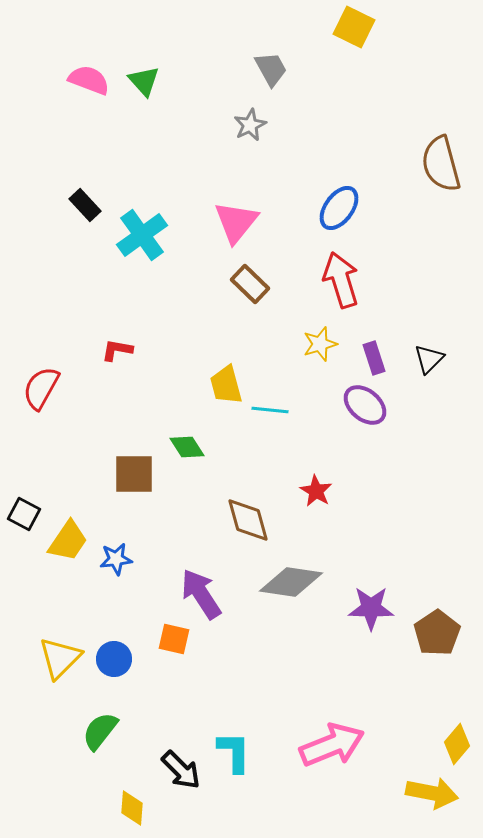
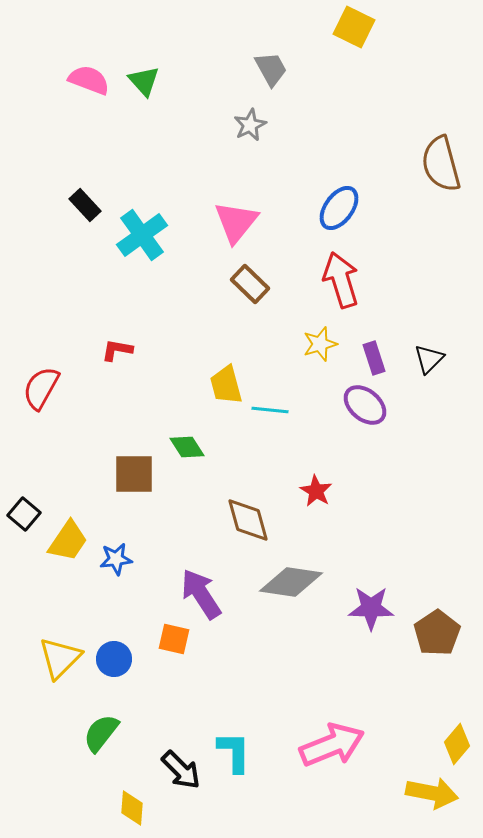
black square at (24, 514): rotated 12 degrees clockwise
green semicircle at (100, 731): moved 1 px right, 2 px down
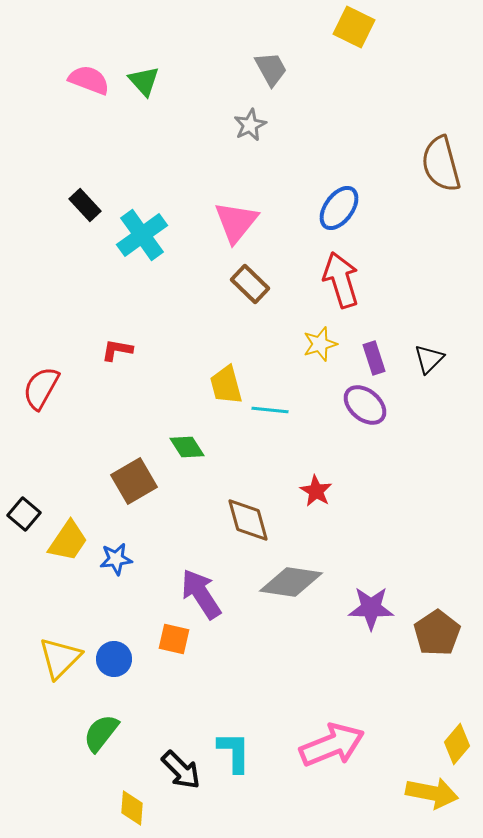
brown square at (134, 474): moved 7 px down; rotated 30 degrees counterclockwise
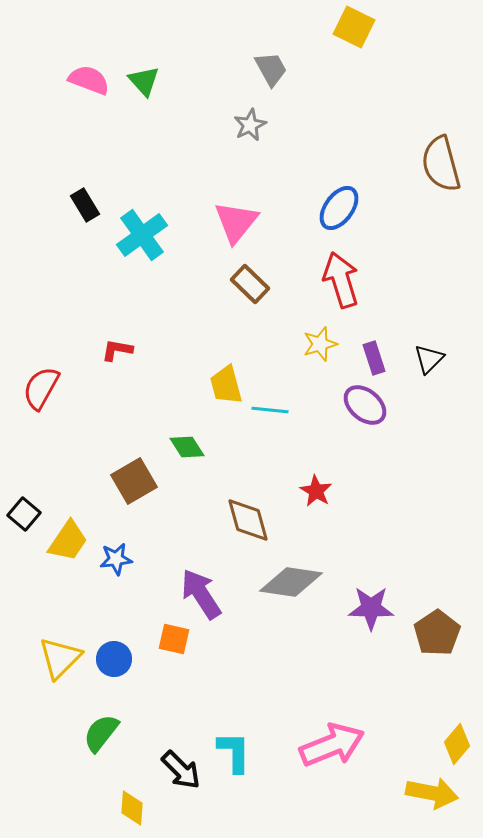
black rectangle at (85, 205): rotated 12 degrees clockwise
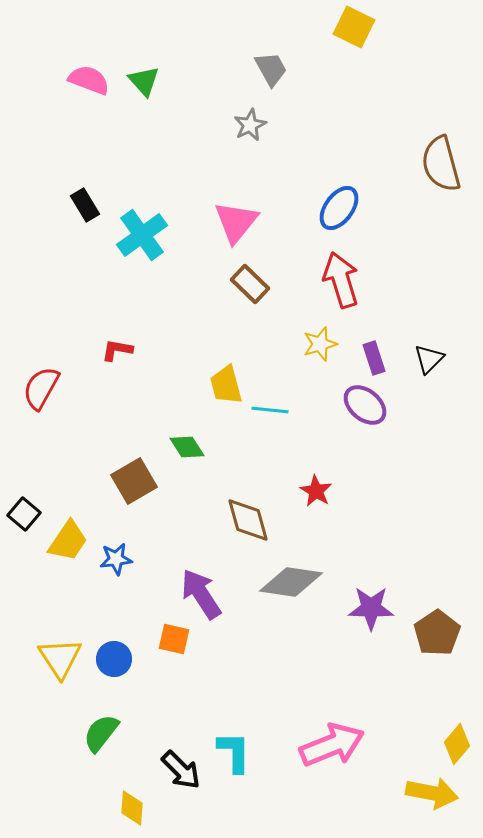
yellow triangle at (60, 658): rotated 18 degrees counterclockwise
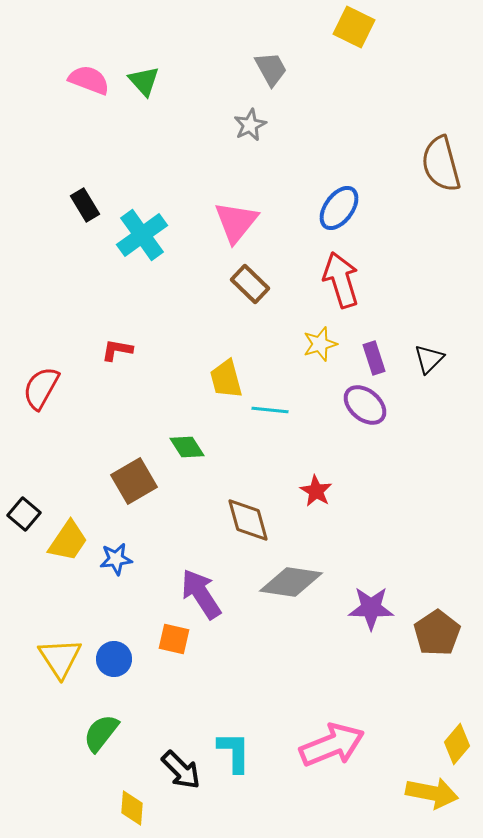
yellow trapezoid at (226, 385): moved 6 px up
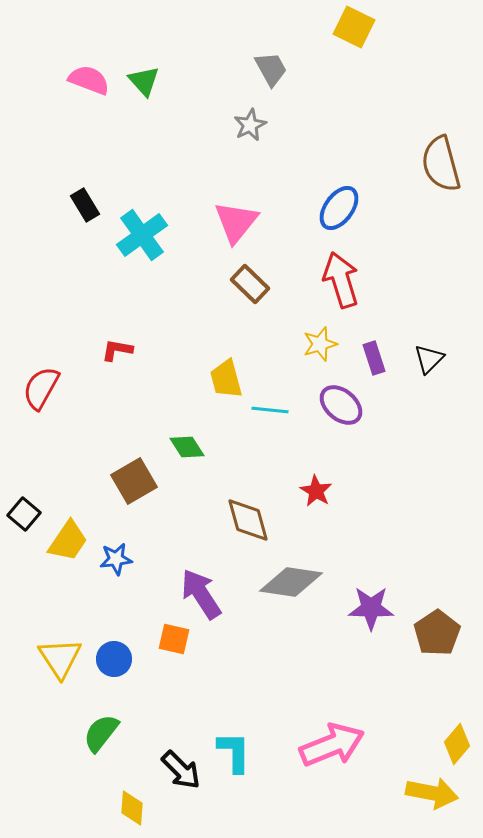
purple ellipse at (365, 405): moved 24 px left
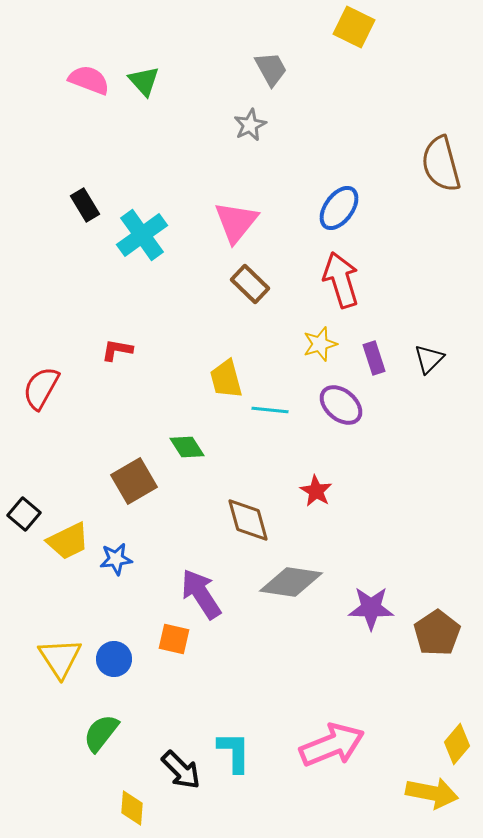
yellow trapezoid at (68, 541): rotated 30 degrees clockwise
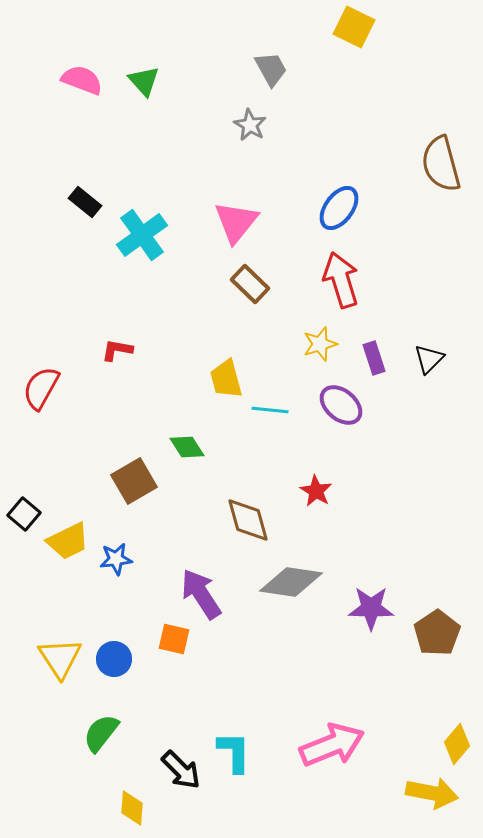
pink semicircle at (89, 80): moved 7 px left
gray star at (250, 125): rotated 16 degrees counterclockwise
black rectangle at (85, 205): moved 3 px up; rotated 20 degrees counterclockwise
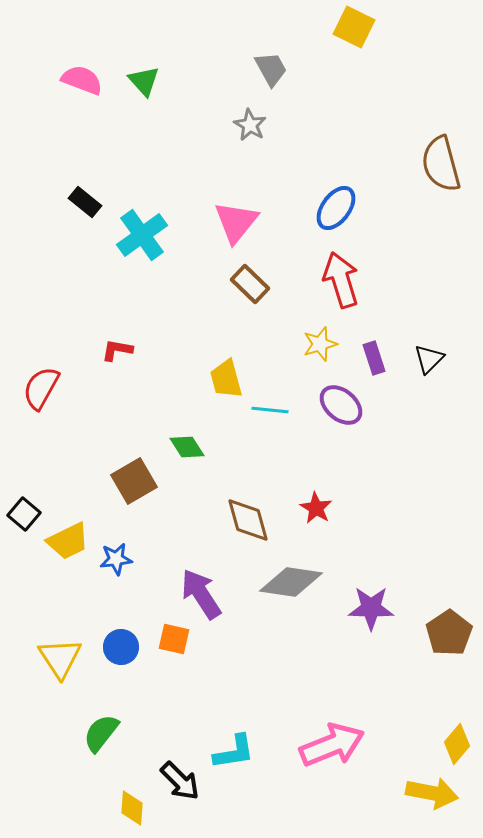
blue ellipse at (339, 208): moved 3 px left
red star at (316, 491): moved 17 px down
brown pentagon at (437, 633): moved 12 px right
blue circle at (114, 659): moved 7 px right, 12 px up
cyan L-shape at (234, 752): rotated 81 degrees clockwise
black arrow at (181, 770): moved 1 px left, 11 px down
